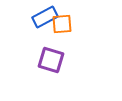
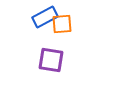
purple square: rotated 8 degrees counterclockwise
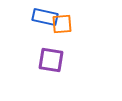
blue rectangle: rotated 40 degrees clockwise
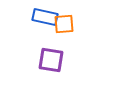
orange square: moved 2 px right
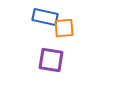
orange square: moved 4 px down
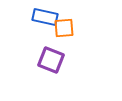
purple square: rotated 12 degrees clockwise
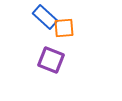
blue rectangle: rotated 30 degrees clockwise
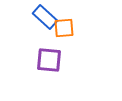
purple square: moved 2 px left; rotated 16 degrees counterclockwise
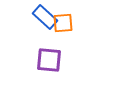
orange square: moved 1 px left, 5 px up
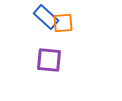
blue rectangle: moved 1 px right
